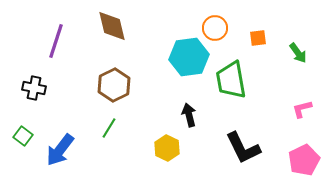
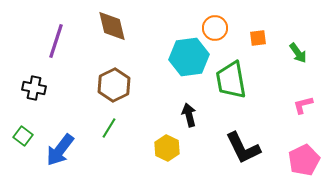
pink L-shape: moved 1 px right, 4 px up
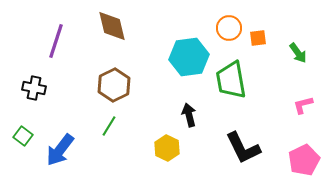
orange circle: moved 14 px right
green line: moved 2 px up
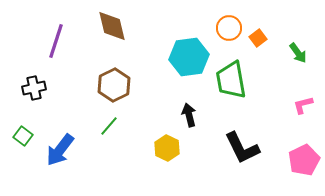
orange square: rotated 30 degrees counterclockwise
black cross: rotated 25 degrees counterclockwise
green line: rotated 10 degrees clockwise
black L-shape: moved 1 px left
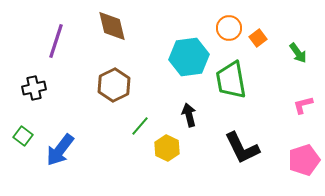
green line: moved 31 px right
pink pentagon: rotated 8 degrees clockwise
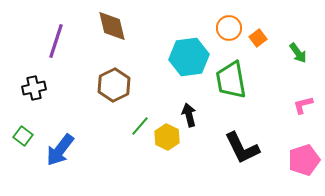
yellow hexagon: moved 11 px up
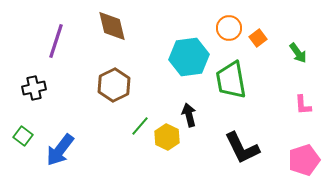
pink L-shape: rotated 80 degrees counterclockwise
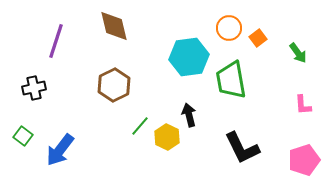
brown diamond: moved 2 px right
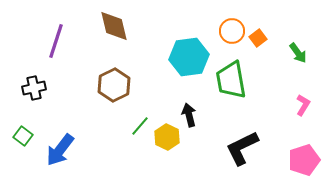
orange circle: moved 3 px right, 3 px down
pink L-shape: rotated 145 degrees counterclockwise
black L-shape: rotated 90 degrees clockwise
